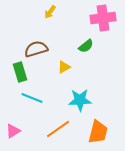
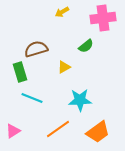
yellow arrow: moved 12 px right; rotated 24 degrees clockwise
orange trapezoid: rotated 40 degrees clockwise
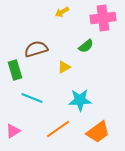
green rectangle: moved 5 px left, 2 px up
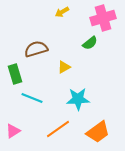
pink cross: rotated 10 degrees counterclockwise
green semicircle: moved 4 px right, 3 px up
green rectangle: moved 4 px down
cyan star: moved 2 px left, 1 px up
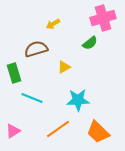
yellow arrow: moved 9 px left, 12 px down
green rectangle: moved 1 px left, 1 px up
cyan star: moved 1 px down
orange trapezoid: rotated 80 degrees clockwise
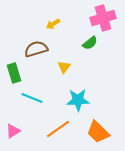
yellow triangle: rotated 24 degrees counterclockwise
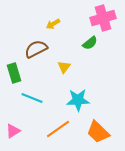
brown semicircle: rotated 10 degrees counterclockwise
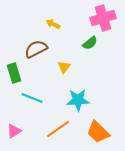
yellow arrow: rotated 56 degrees clockwise
pink triangle: moved 1 px right
